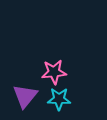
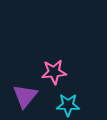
cyan star: moved 9 px right, 6 px down
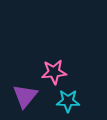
cyan star: moved 4 px up
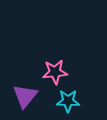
pink star: moved 1 px right
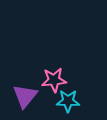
pink star: moved 1 px left, 8 px down
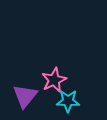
pink star: rotated 20 degrees counterclockwise
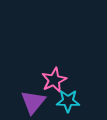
purple triangle: moved 8 px right, 6 px down
